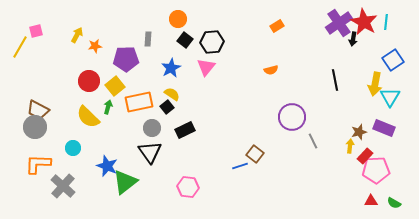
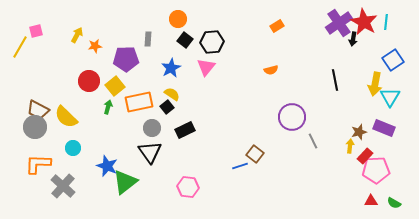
yellow semicircle at (88, 117): moved 22 px left
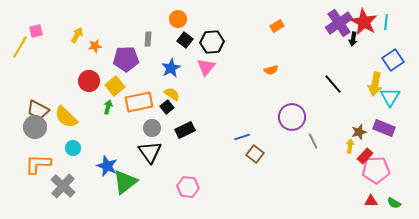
black line at (335, 80): moved 2 px left, 4 px down; rotated 30 degrees counterclockwise
blue line at (240, 166): moved 2 px right, 29 px up
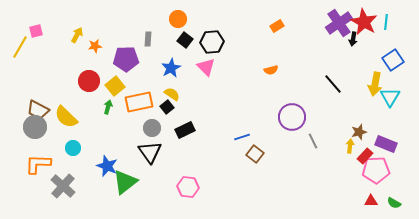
pink triangle at (206, 67): rotated 24 degrees counterclockwise
purple rectangle at (384, 128): moved 2 px right, 16 px down
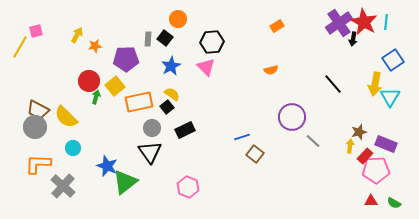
black square at (185, 40): moved 20 px left, 2 px up
blue star at (171, 68): moved 2 px up
green arrow at (108, 107): moved 12 px left, 10 px up
gray line at (313, 141): rotated 21 degrees counterclockwise
pink hexagon at (188, 187): rotated 15 degrees clockwise
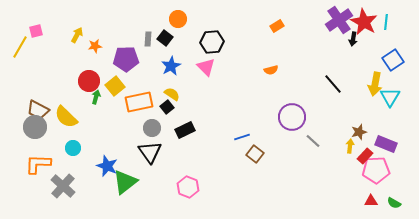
purple cross at (339, 23): moved 3 px up
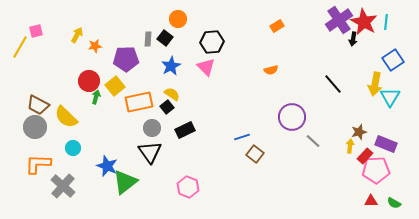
brown trapezoid at (38, 110): moved 5 px up
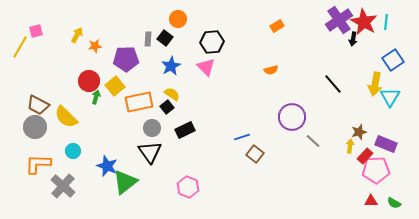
cyan circle at (73, 148): moved 3 px down
